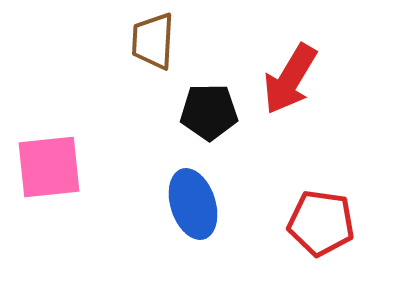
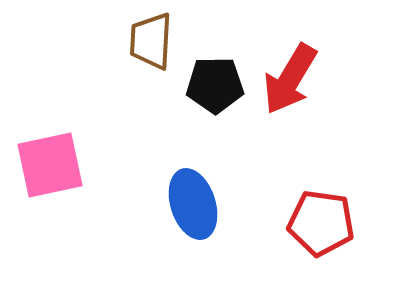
brown trapezoid: moved 2 px left
black pentagon: moved 6 px right, 27 px up
pink square: moved 1 px right, 2 px up; rotated 6 degrees counterclockwise
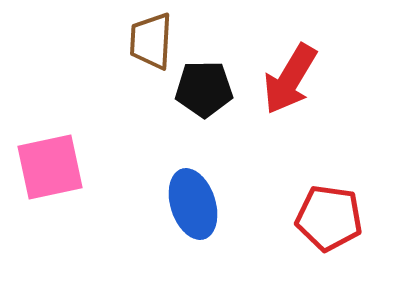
black pentagon: moved 11 px left, 4 px down
pink square: moved 2 px down
red pentagon: moved 8 px right, 5 px up
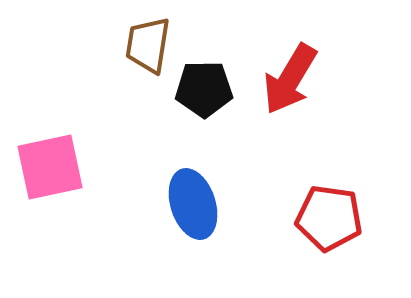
brown trapezoid: moved 3 px left, 4 px down; rotated 6 degrees clockwise
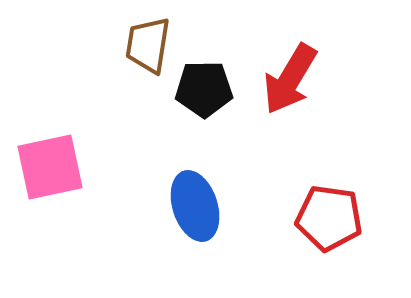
blue ellipse: moved 2 px right, 2 px down
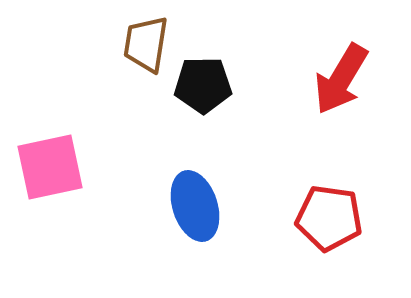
brown trapezoid: moved 2 px left, 1 px up
red arrow: moved 51 px right
black pentagon: moved 1 px left, 4 px up
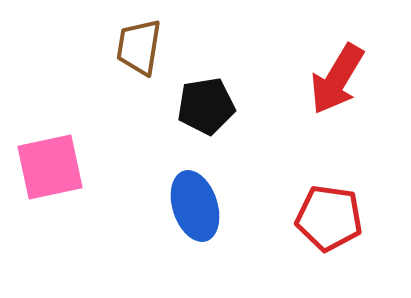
brown trapezoid: moved 7 px left, 3 px down
red arrow: moved 4 px left
black pentagon: moved 3 px right, 21 px down; rotated 8 degrees counterclockwise
